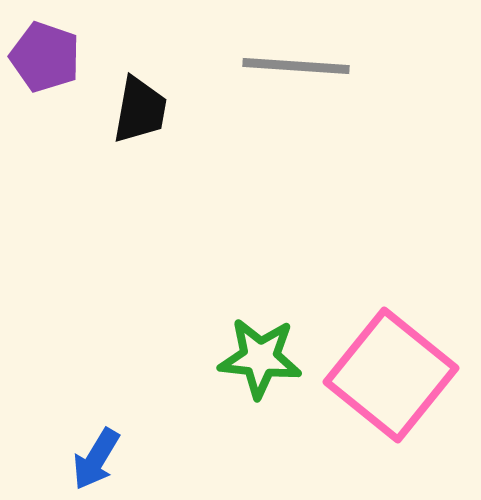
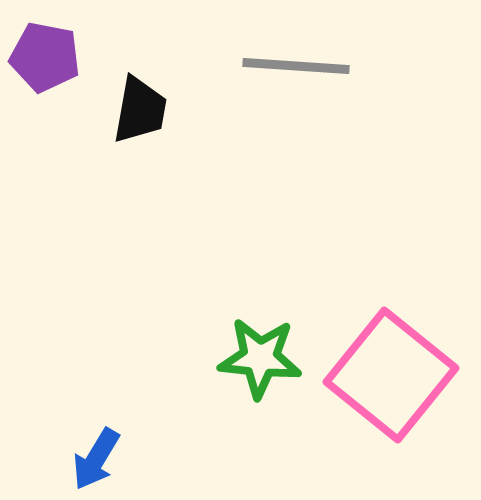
purple pentagon: rotated 8 degrees counterclockwise
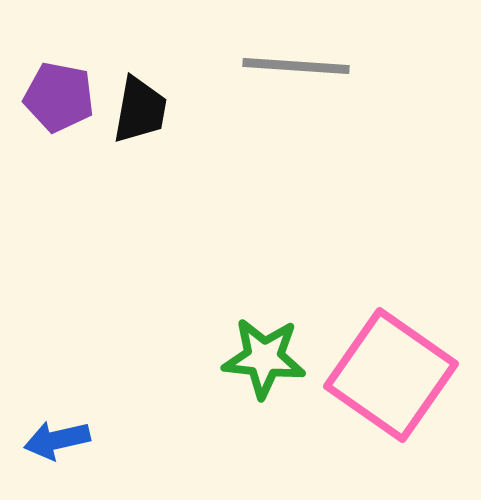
purple pentagon: moved 14 px right, 40 px down
green star: moved 4 px right
pink square: rotated 4 degrees counterclockwise
blue arrow: moved 39 px left, 19 px up; rotated 46 degrees clockwise
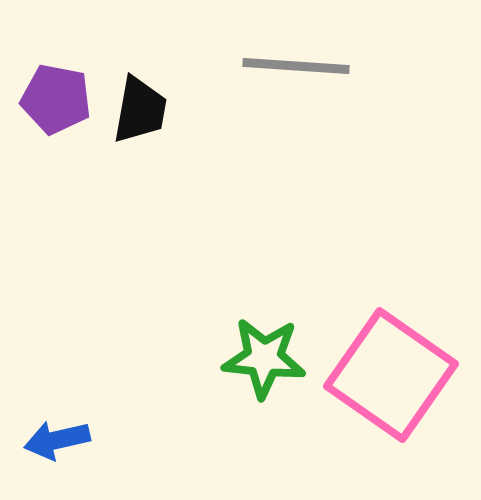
purple pentagon: moved 3 px left, 2 px down
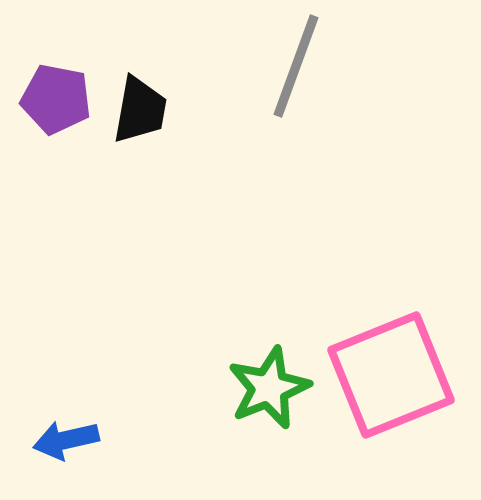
gray line: rotated 74 degrees counterclockwise
green star: moved 5 px right, 30 px down; rotated 28 degrees counterclockwise
pink square: rotated 33 degrees clockwise
blue arrow: moved 9 px right
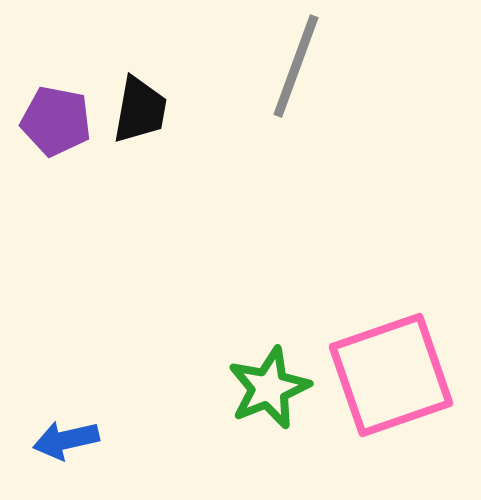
purple pentagon: moved 22 px down
pink square: rotated 3 degrees clockwise
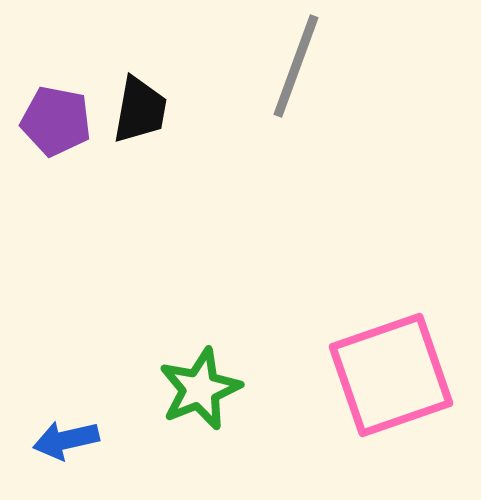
green star: moved 69 px left, 1 px down
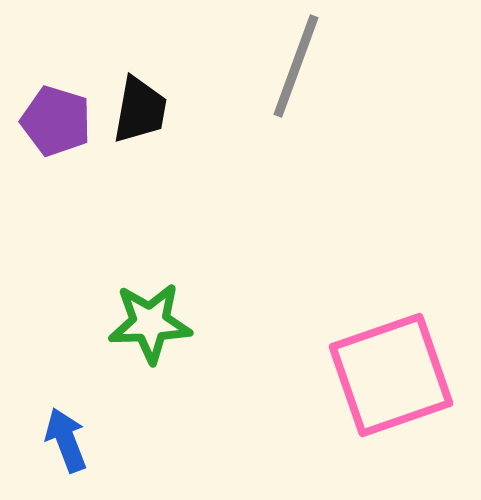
purple pentagon: rotated 6 degrees clockwise
green star: moved 50 px left, 66 px up; rotated 20 degrees clockwise
blue arrow: rotated 82 degrees clockwise
